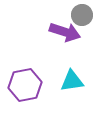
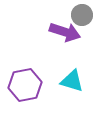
cyan triangle: rotated 25 degrees clockwise
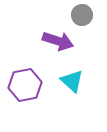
purple arrow: moved 7 px left, 9 px down
cyan triangle: rotated 25 degrees clockwise
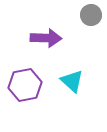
gray circle: moved 9 px right
purple arrow: moved 12 px left, 3 px up; rotated 16 degrees counterclockwise
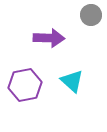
purple arrow: moved 3 px right
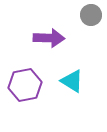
cyan triangle: rotated 10 degrees counterclockwise
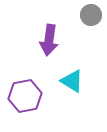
purple arrow: moved 2 px down; rotated 96 degrees clockwise
purple hexagon: moved 11 px down
